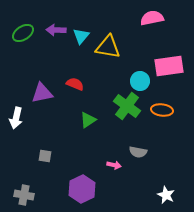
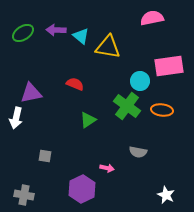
cyan triangle: rotated 30 degrees counterclockwise
purple triangle: moved 11 px left
pink arrow: moved 7 px left, 3 px down
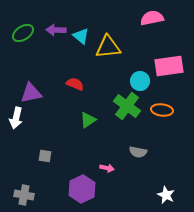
yellow triangle: rotated 16 degrees counterclockwise
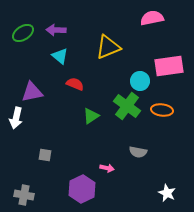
cyan triangle: moved 21 px left, 20 px down
yellow triangle: rotated 16 degrees counterclockwise
purple triangle: moved 1 px right, 1 px up
green triangle: moved 3 px right, 4 px up
gray square: moved 1 px up
white star: moved 1 px right, 2 px up
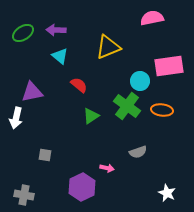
red semicircle: moved 4 px right, 1 px down; rotated 18 degrees clockwise
gray semicircle: rotated 30 degrees counterclockwise
purple hexagon: moved 2 px up
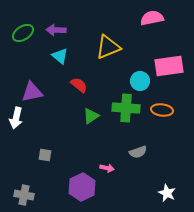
green cross: moved 1 px left, 2 px down; rotated 32 degrees counterclockwise
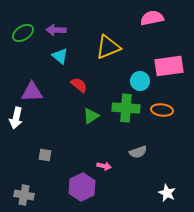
purple triangle: rotated 10 degrees clockwise
pink arrow: moved 3 px left, 2 px up
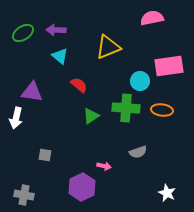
purple triangle: rotated 10 degrees clockwise
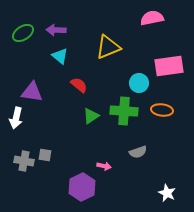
cyan circle: moved 1 px left, 2 px down
green cross: moved 2 px left, 3 px down
gray cross: moved 34 px up
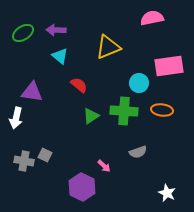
gray square: rotated 16 degrees clockwise
pink arrow: rotated 32 degrees clockwise
purple hexagon: rotated 8 degrees counterclockwise
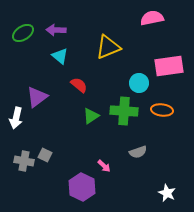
purple triangle: moved 5 px right, 5 px down; rotated 45 degrees counterclockwise
